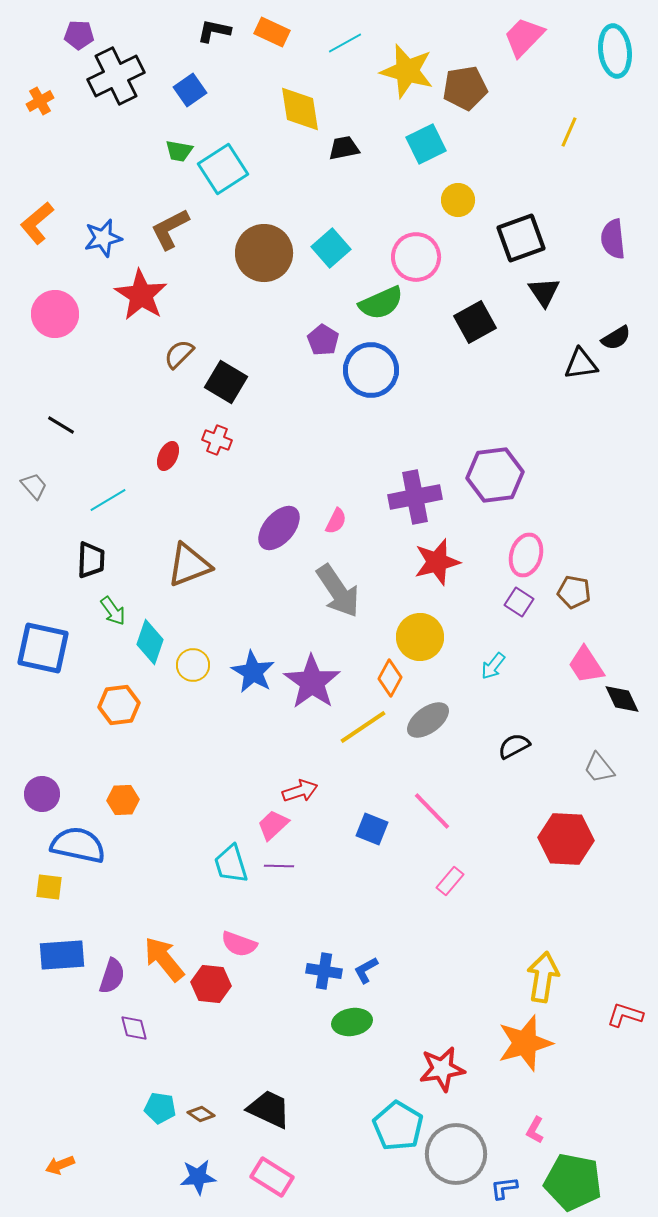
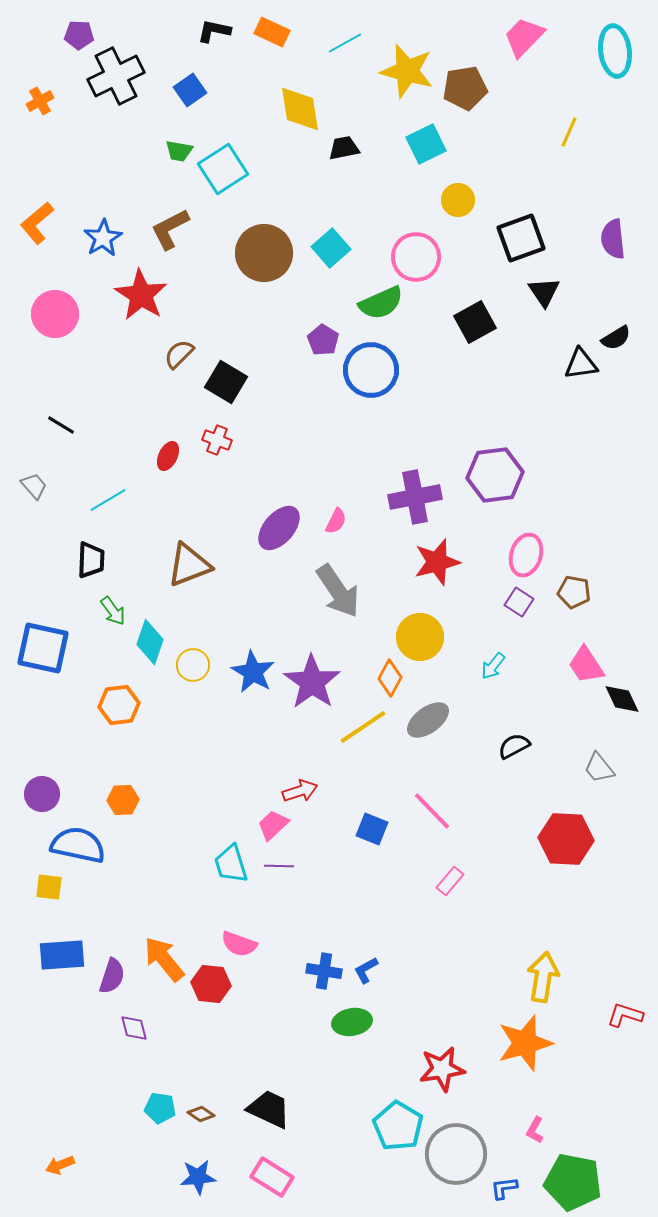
blue star at (103, 238): rotated 18 degrees counterclockwise
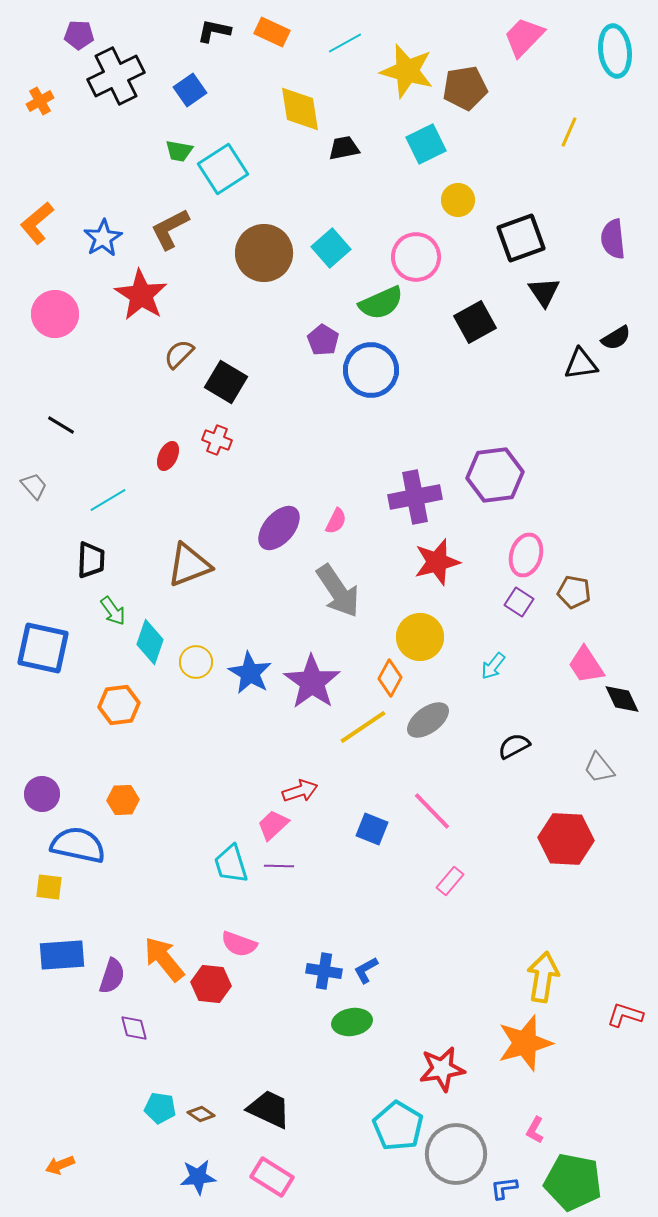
yellow circle at (193, 665): moved 3 px right, 3 px up
blue star at (253, 672): moved 3 px left, 1 px down
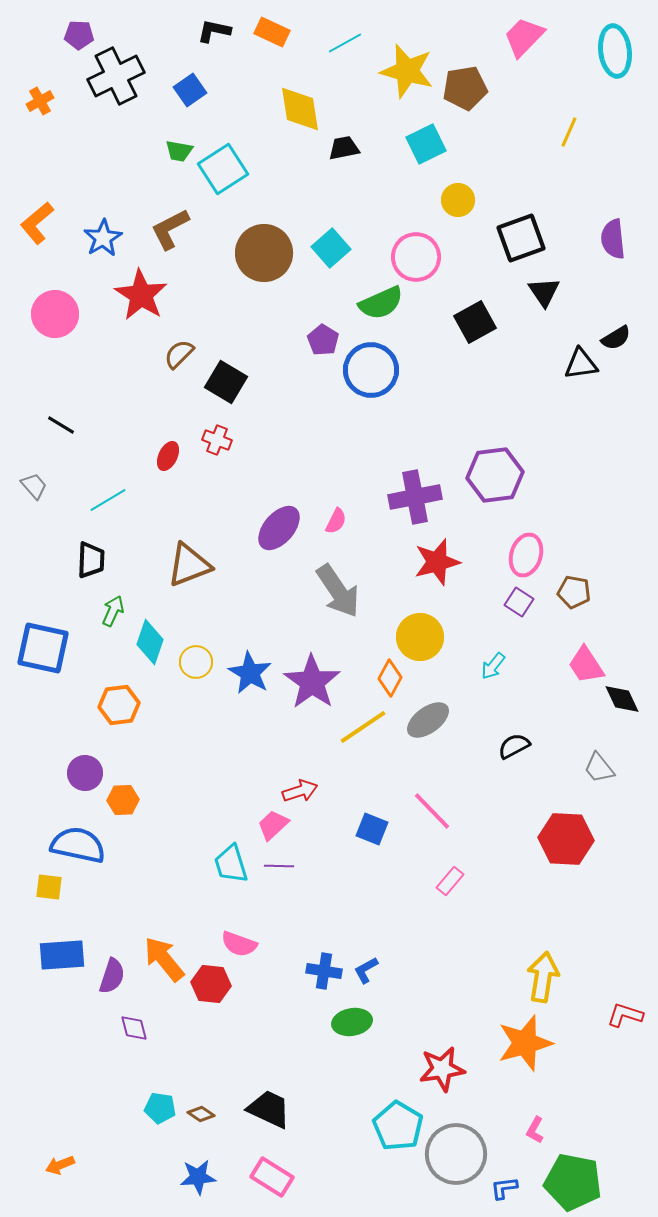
green arrow at (113, 611): rotated 120 degrees counterclockwise
purple circle at (42, 794): moved 43 px right, 21 px up
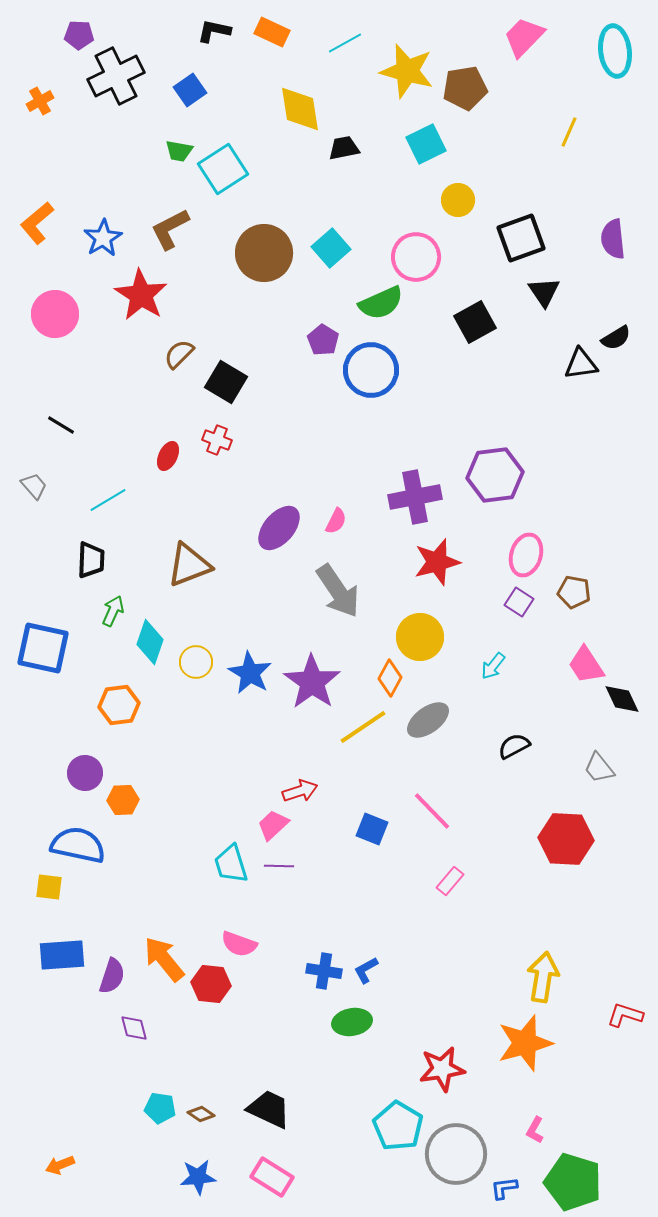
green pentagon at (573, 1182): rotated 6 degrees clockwise
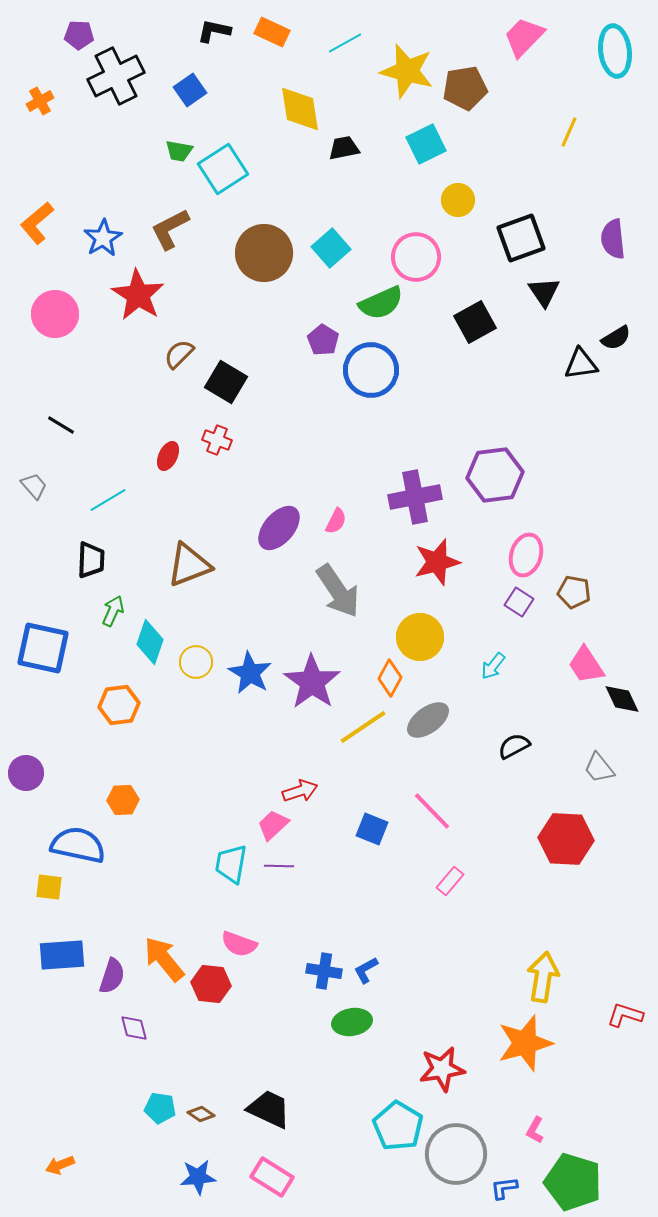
red star at (141, 295): moved 3 px left
purple circle at (85, 773): moved 59 px left
cyan trapezoid at (231, 864): rotated 27 degrees clockwise
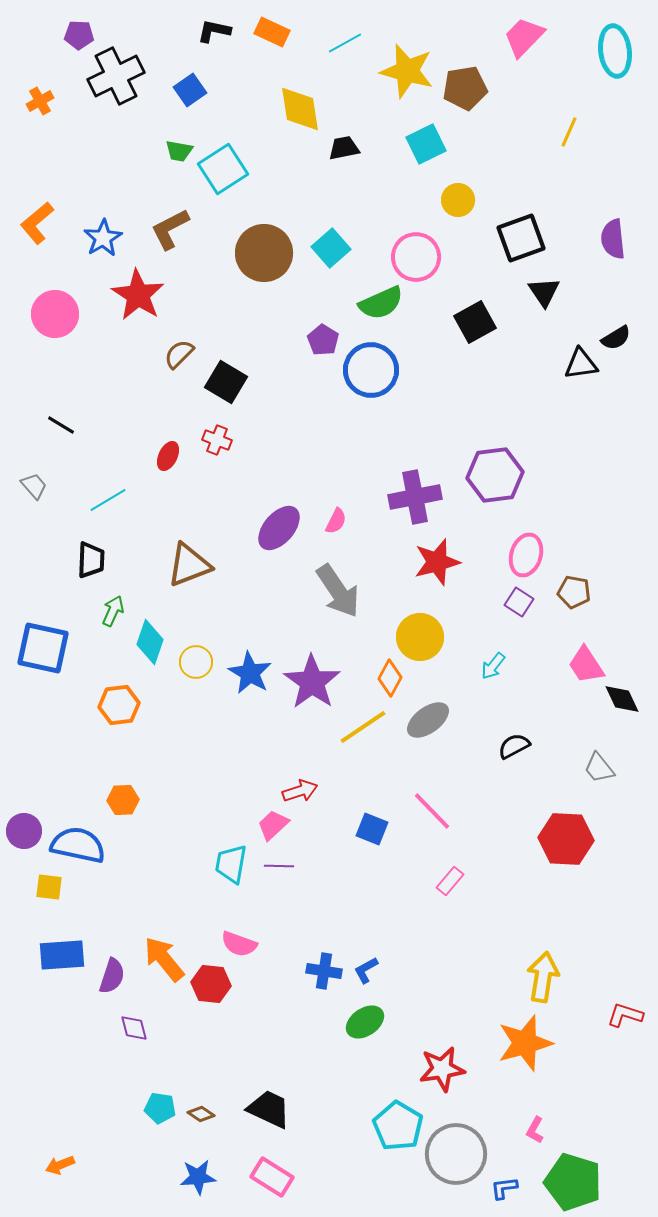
purple circle at (26, 773): moved 2 px left, 58 px down
green ellipse at (352, 1022): moved 13 px right; rotated 24 degrees counterclockwise
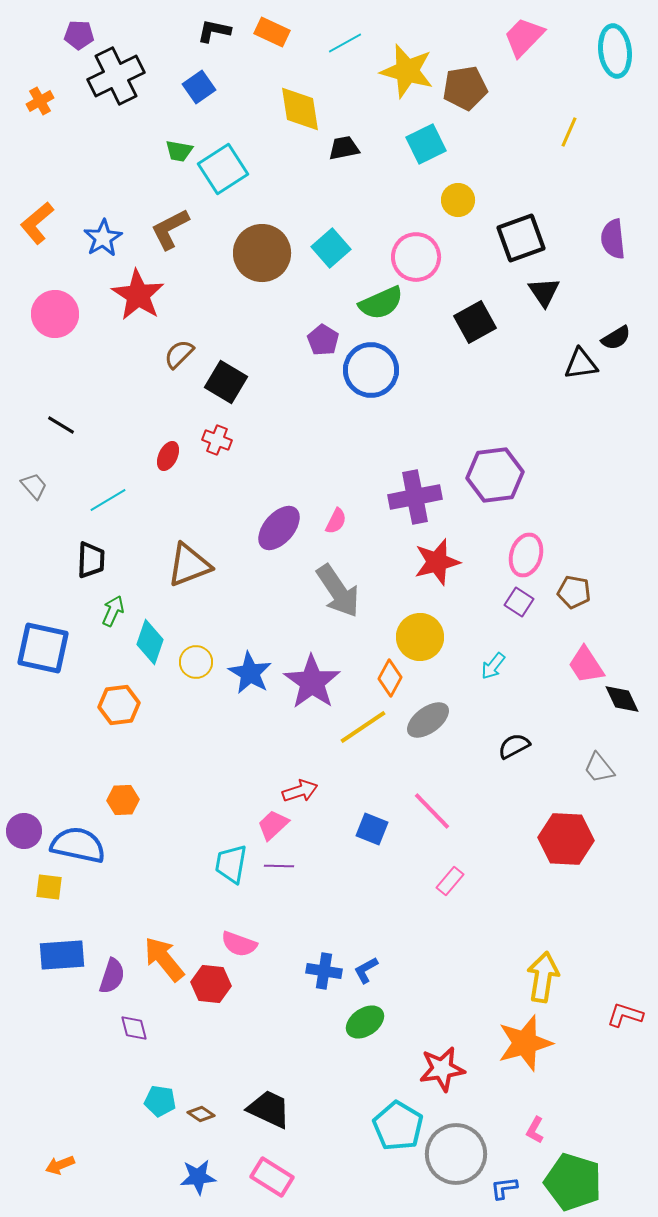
blue square at (190, 90): moved 9 px right, 3 px up
brown circle at (264, 253): moved 2 px left
cyan pentagon at (160, 1108): moved 7 px up
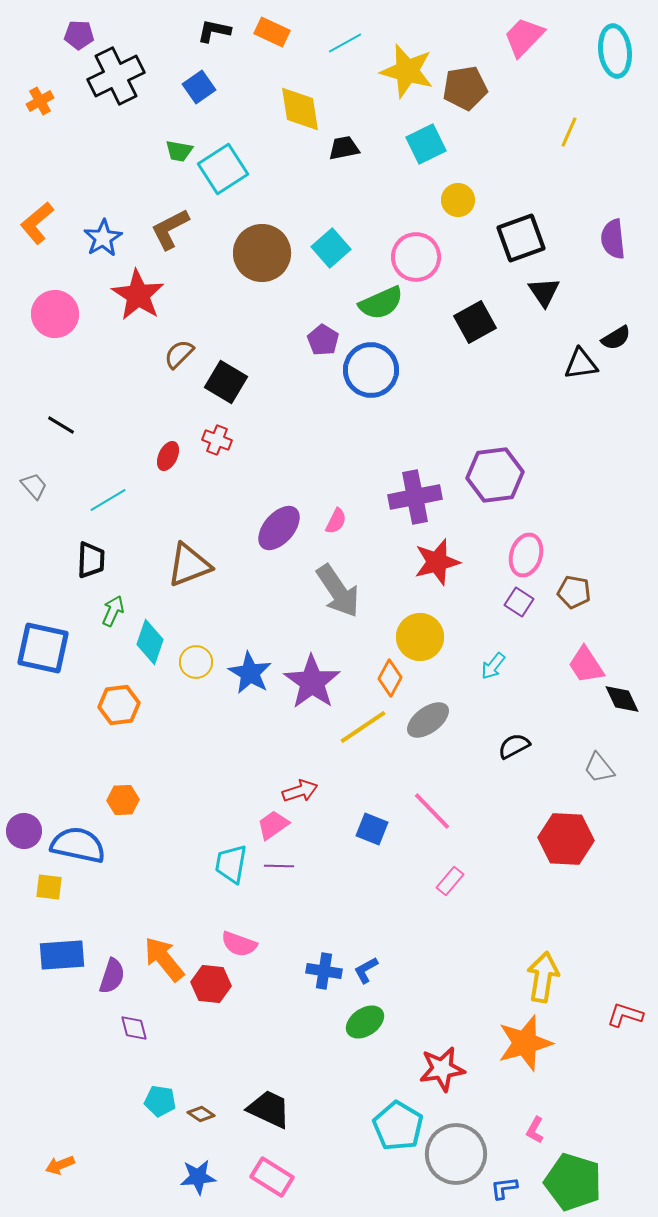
pink trapezoid at (273, 825): rotated 8 degrees clockwise
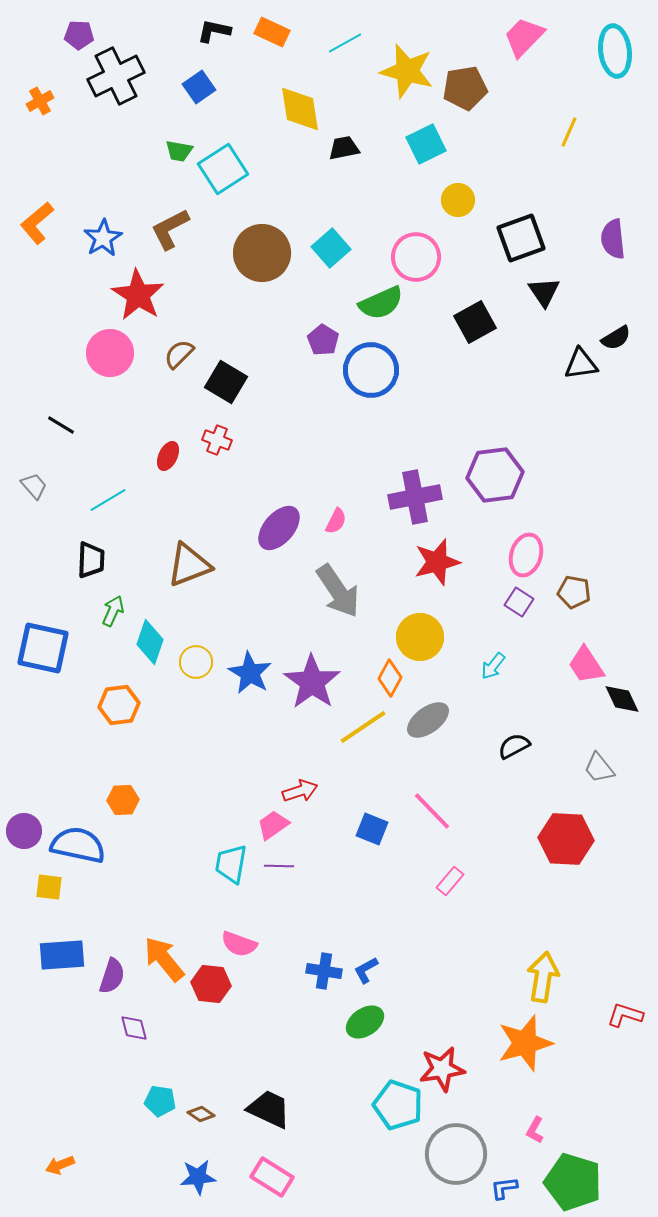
pink circle at (55, 314): moved 55 px right, 39 px down
cyan pentagon at (398, 1126): moved 21 px up; rotated 12 degrees counterclockwise
